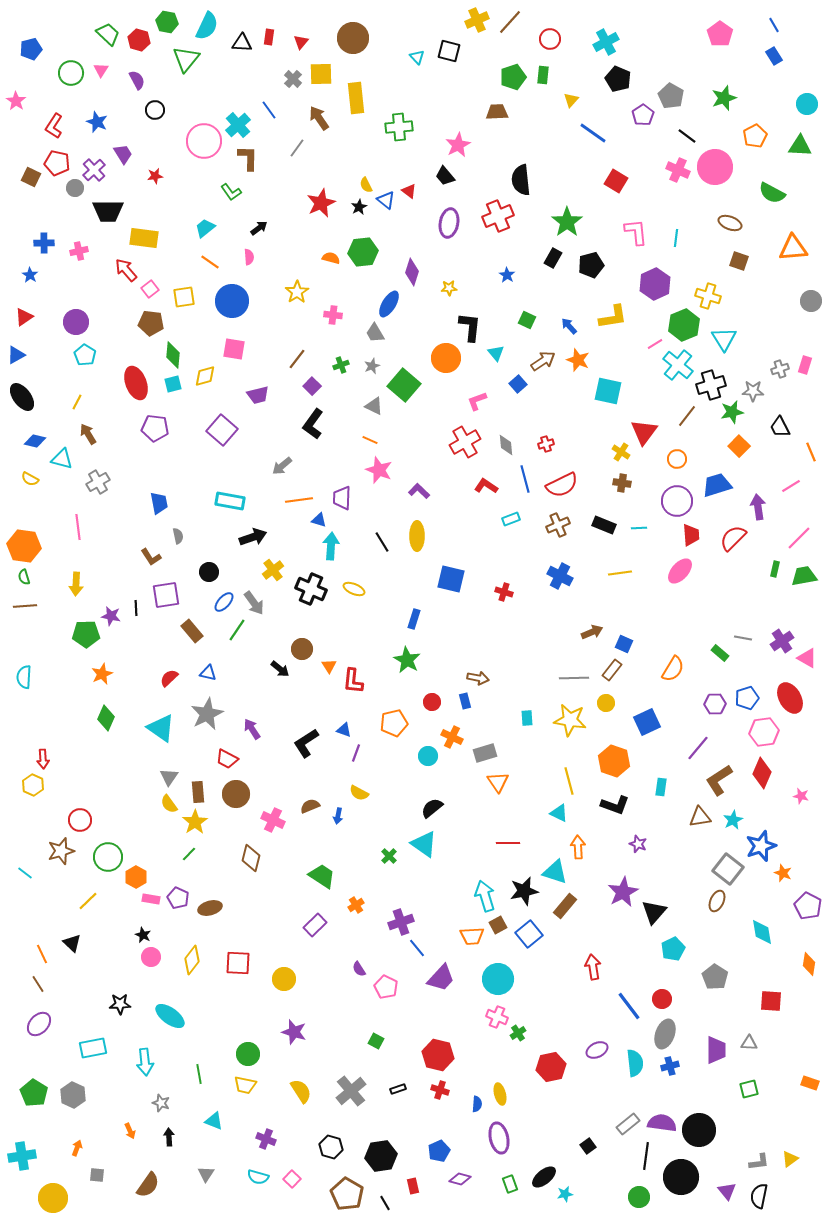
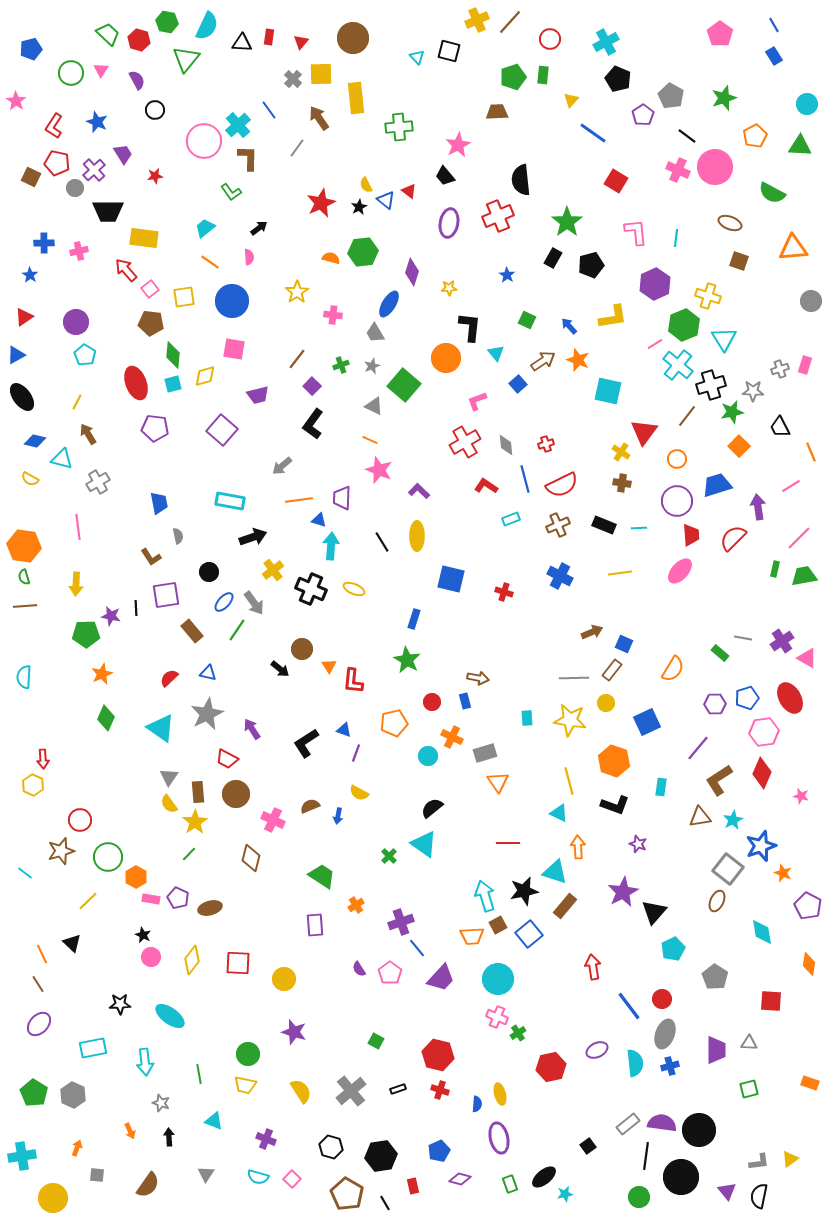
purple rectangle at (315, 925): rotated 50 degrees counterclockwise
pink pentagon at (386, 987): moved 4 px right, 14 px up; rotated 10 degrees clockwise
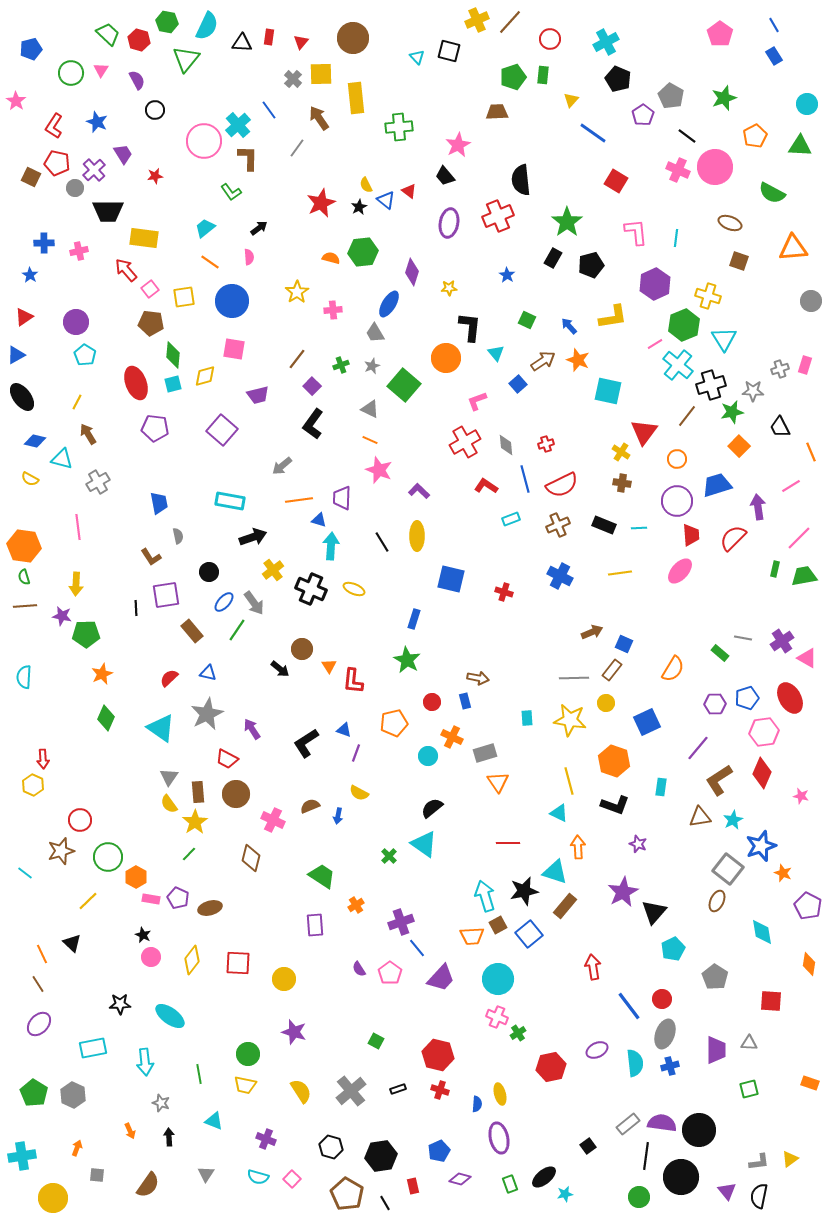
pink cross at (333, 315): moved 5 px up; rotated 12 degrees counterclockwise
gray triangle at (374, 406): moved 4 px left, 3 px down
purple star at (111, 616): moved 49 px left
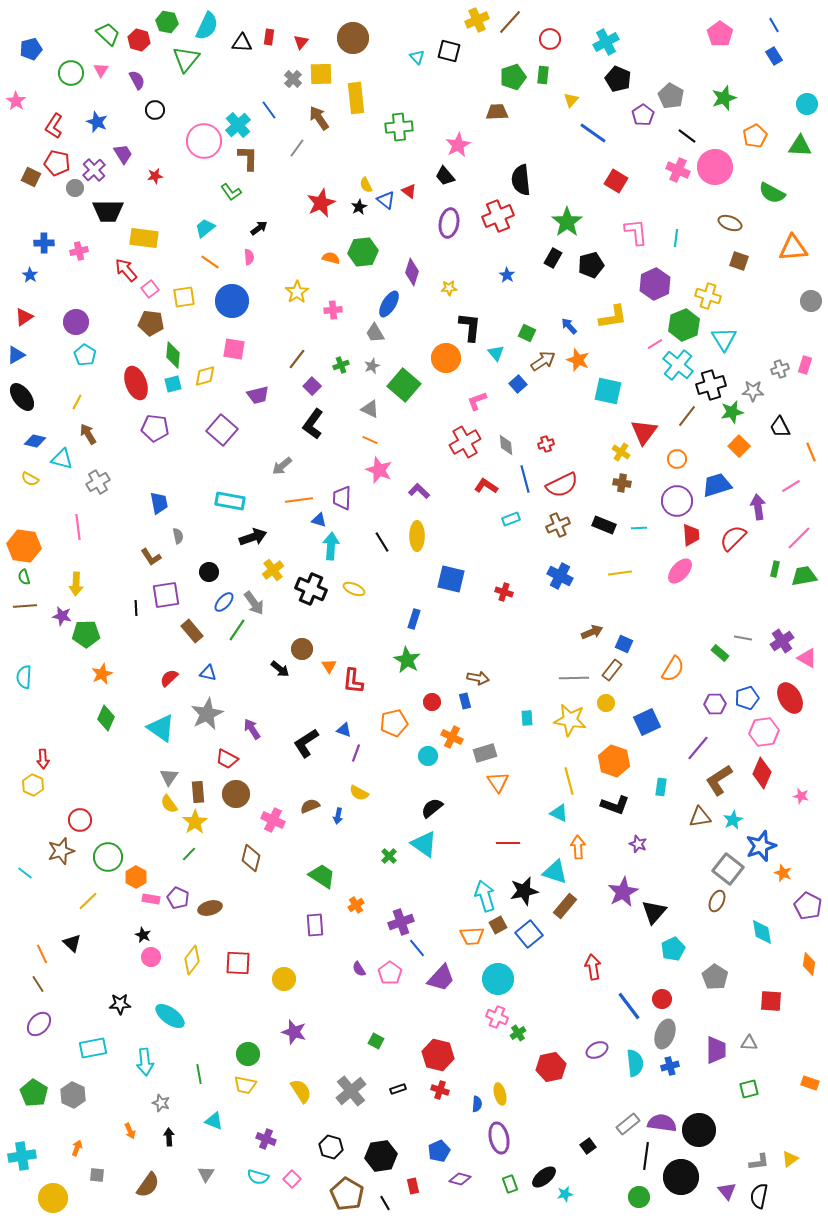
green square at (527, 320): moved 13 px down
